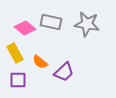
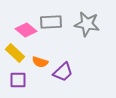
gray rectangle: rotated 15 degrees counterclockwise
pink diamond: moved 1 px right, 2 px down
yellow rectangle: rotated 18 degrees counterclockwise
orange semicircle: rotated 21 degrees counterclockwise
purple trapezoid: moved 1 px left
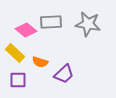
gray star: moved 1 px right
purple trapezoid: moved 1 px right, 2 px down
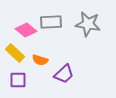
orange semicircle: moved 2 px up
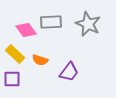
gray star: rotated 15 degrees clockwise
pink diamond: rotated 15 degrees clockwise
yellow rectangle: moved 1 px down
purple trapezoid: moved 5 px right, 2 px up; rotated 10 degrees counterclockwise
purple square: moved 6 px left, 1 px up
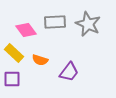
gray rectangle: moved 4 px right
yellow rectangle: moved 1 px left, 1 px up
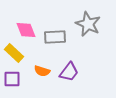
gray rectangle: moved 15 px down
pink diamond: rotated 15 degrees clockwise
orange semicircle: moved 2 px right, 11 px down
